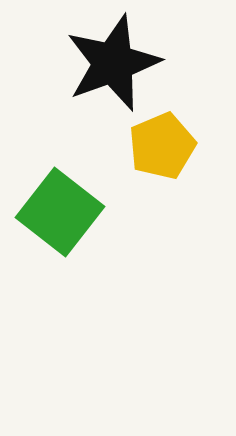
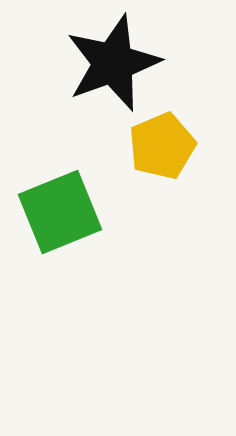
green square: rotated 30 degrees clockwise
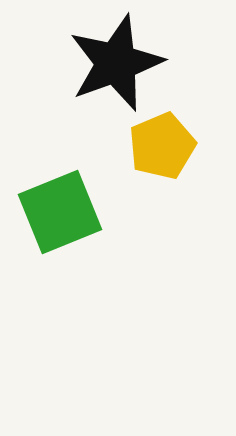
black star: moved 3 px right
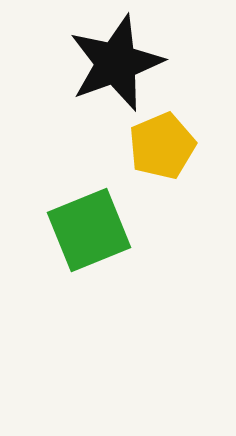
green square: moved 29 px right, 18 px down
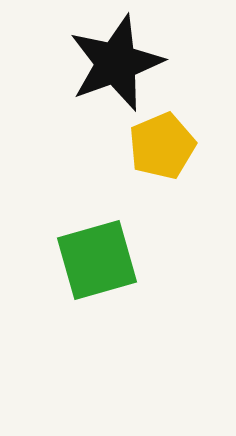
green square: moved 8 px right, 30 px down; rotated 6 degrees clockwise
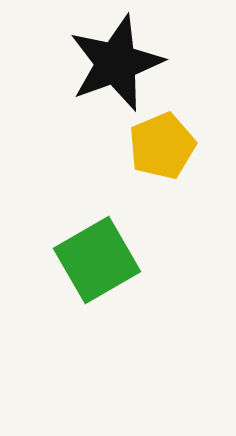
green square: rotated 14 degrees counterclockwise
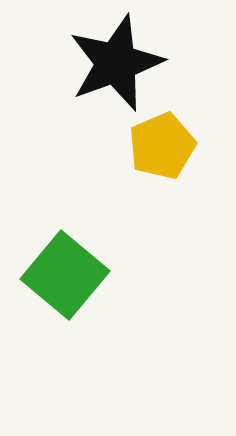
green square: moved 32 px left, 15 px down; rotated 20 degrees counterclockwise
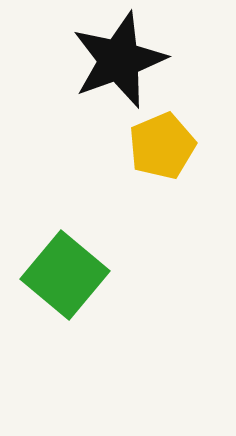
black star: moved 3 px right, 3 px up
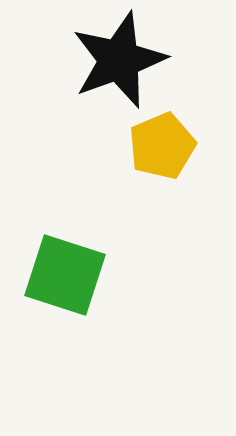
green square: rotated 22 degrees counterclockwise
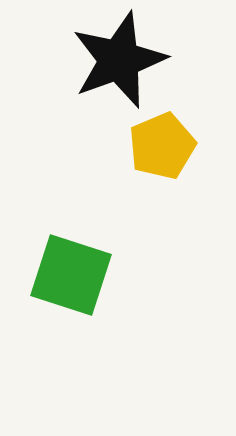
green square: moved 6 px right
